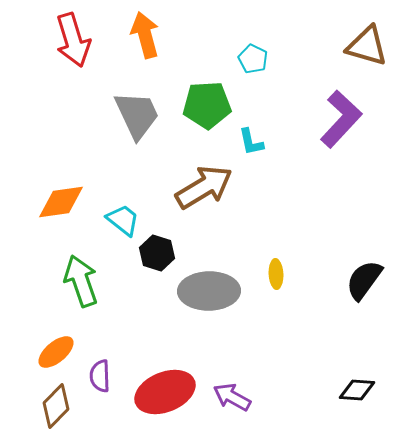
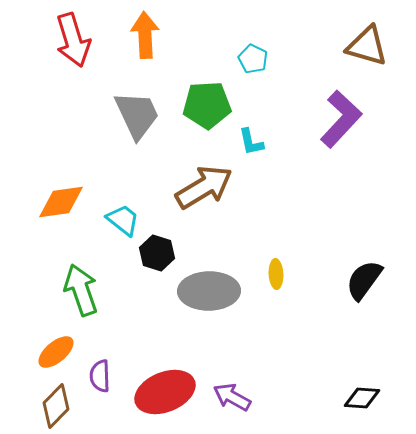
orange arrow: rotated 12 degrees clockwise
green arrow: moved 9 px down
black diamond: moved 5 px right, 8 px down
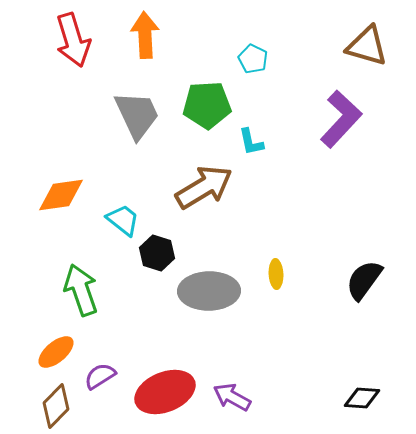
orange diamond: moved 7 px up
purple semicircle: rotated 60 degrees clockwise
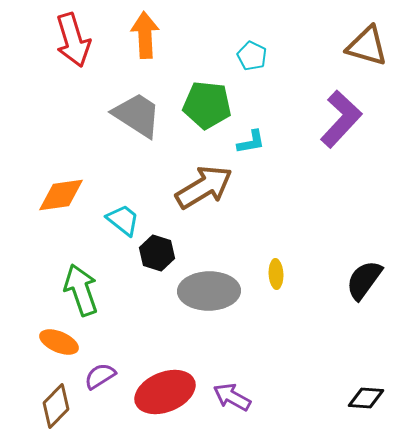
cyan pentagon: moved 1 px left, 3 px up
green pentagon: rotated 9 degrees clockwise
gray trapezoid: rotated 32 degrees counterclockwise
cyan L-shape: rotated 88 degrees counterclockwise
orange ellipse: moved 3 px right, 10 px up; rotated 63 degrees clockwise
black diamond: moved 4 px right
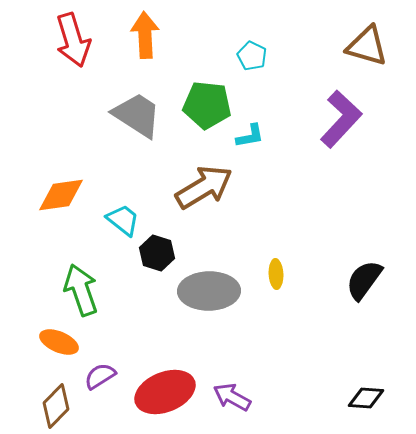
cyan L-shape: moved 1 px left, 6 px up
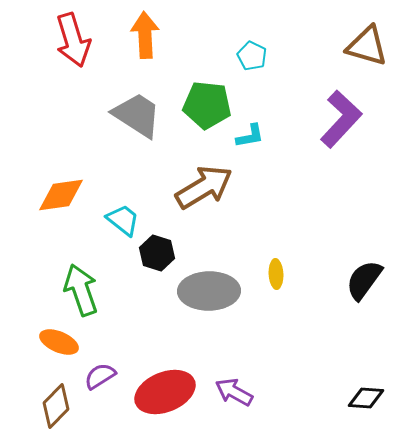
purple arrow: moved 2 px right, 5 px up
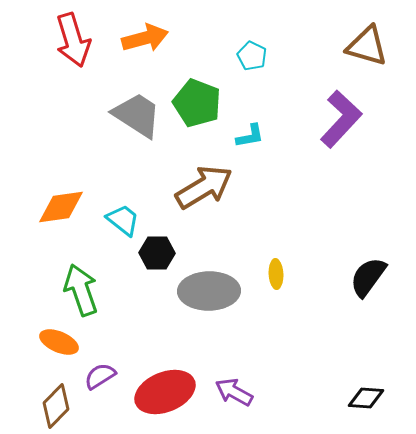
orange arrow: moved 3 px down; rotated 78 degrees clockwise
green pentagon: moved 10 px left, 2 px up; rotated 15 degrees clockwise
orange diamond: moved 12 px down
black hexagon: rotated 16 degrees counterclockwise
black semicircle: moved 4 px right, 3 px up
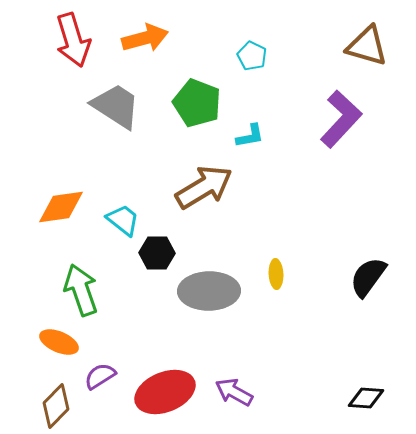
gray trapezoid: moved 21 px left, 9 px up
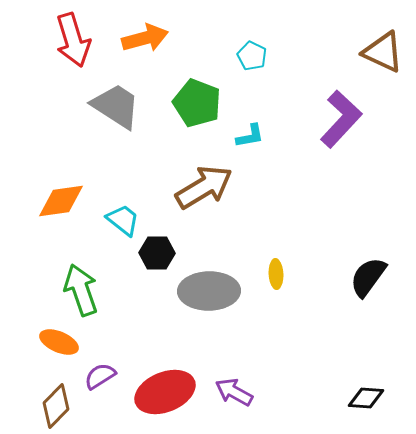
brown triangle: moved 16 px right, 6 px down; rotated 9 degrees clockwise
orange diamond: moved 6 px up
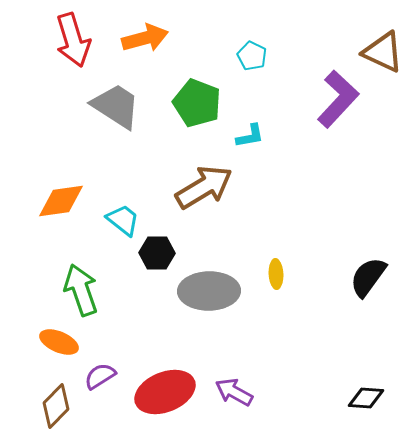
purple L-shape: moved 3 px left, 20 px up
